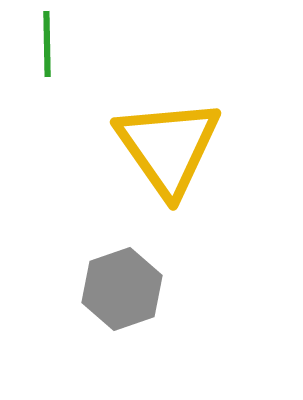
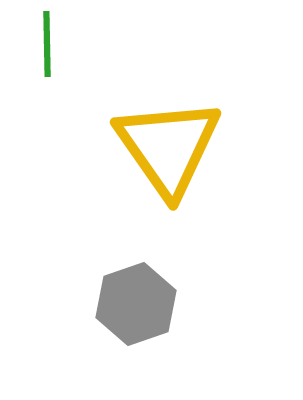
gray hexagon: moved 14 px right, 15 px down
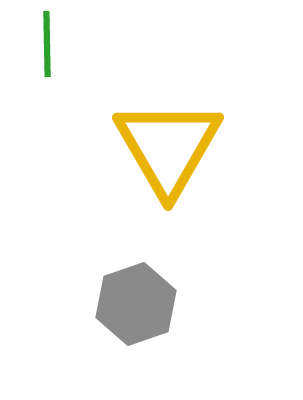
yellow triangle: rotated 5 degrees clockwise
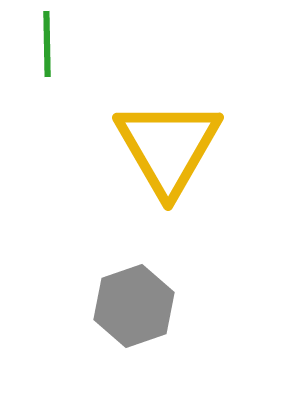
gray hexagon: moved 2 px left, 2 px down
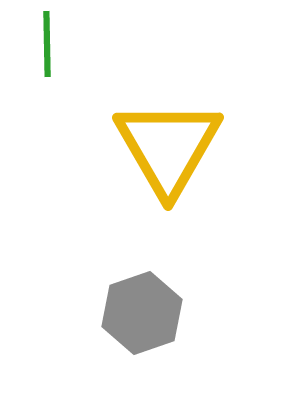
gray hexagon: moved 8 px right, 7 px down
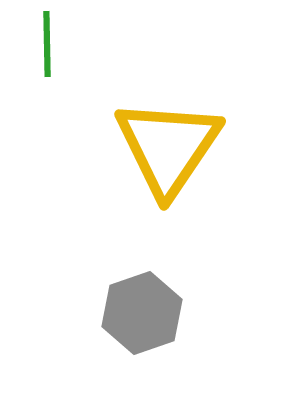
yellow triangle: rotated 4 degrees clockwise
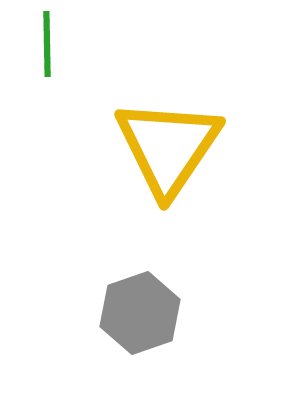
gray hexagon: moved 2 px left
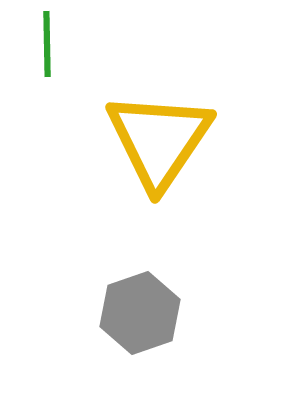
yellow triangle: moved 9 px left, 7 px up
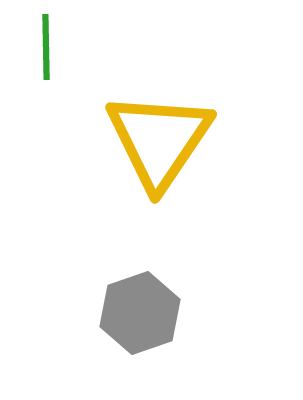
green line: moved 1 px left, 3 px down
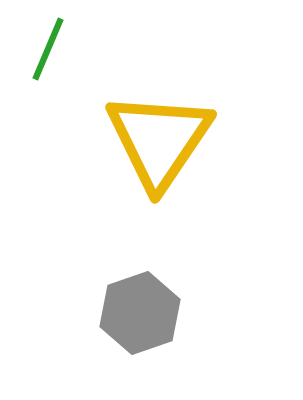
green line: moved 2 px right, 2 px down; rotated 24 degrees clockwise
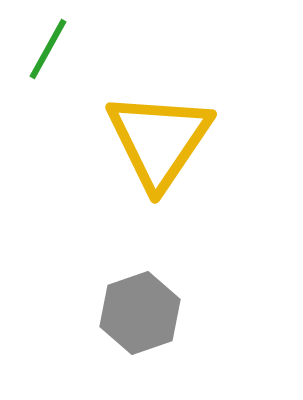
green line: rotated 6 degrees clockwise
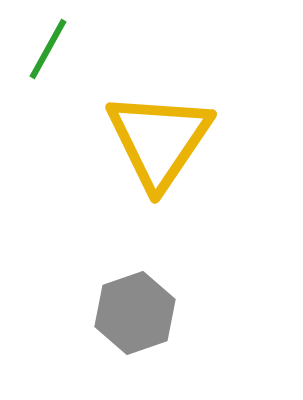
gray hexagon: moved 5 px left
